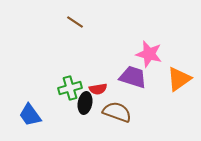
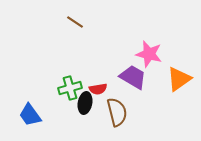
purple trapezoid: rotated 12 degrees clockwise
brown semicircle: rotated 56 degrees clockwise
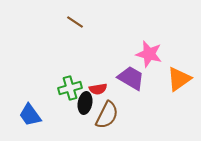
purple trapezoid: moved 2 px left, 1 px down
brown semicircle: moved 10 px left, 3 px down; rotated 40 degrees clockwise
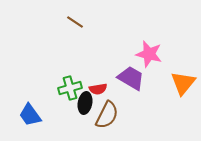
orange triangle: moved 4 px right, 4 px down; rotated 16 degrees counterclockwise
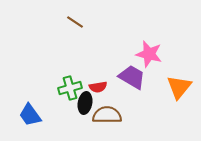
purple trapezoid: moved 1 px right, 1 px up
orange triangle: moved 4 px left, 4 px down
red semicircle: moved 2 px up
brown semicircle: rotated 116 degrees counterclockwise
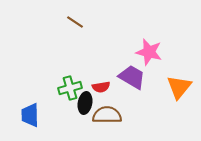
pink star: moved 2 px up
red semicircle: moved 3 px right
blue trapezoid: rotated 35 degrees clockwise
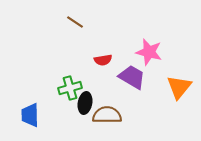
red semicircle: moved 2 px right, 27 px up
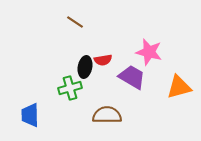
orange triangle: rotated 36 degrees clockwise
black ellipse: moved 36 px up
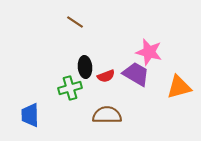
red semicircle: moved 3 px right, 16 px down; rotated 12 degrees counterclockwise
black ellipse: rotated 15 degrees counterclockwise
purple trapezoid: moved 4 px right, 3 px up
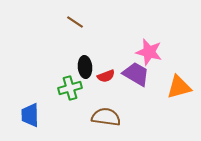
brown semicircle: moved 1 px left, 2 px down; rotated 8 degrees clockwise
